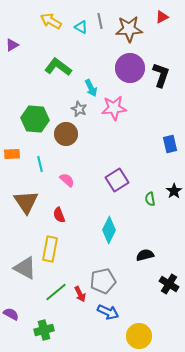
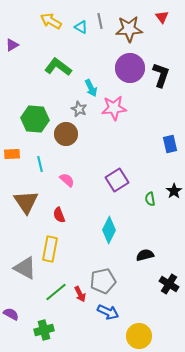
red triangle: rotated 40 degrees counterclockwise
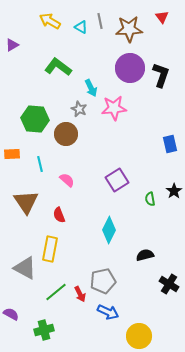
yellow arrow: moved 1 px left
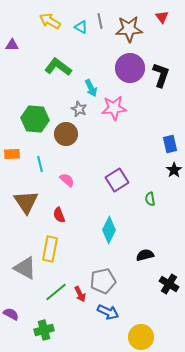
purple triangle: rotated 32 degrees clockwise
black star: moved 21 px up
yellow circle: moved 2 px right, 1 px down
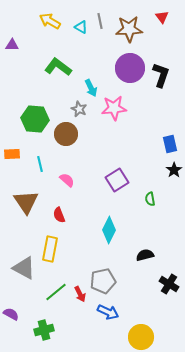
gray triangle: moved 1 px left
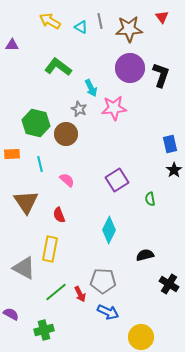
green hexagon: moved 1 px right, 4 px down; rotated 8 degrees clockwise
gray pentagon: rotated 15 degrees clockwise
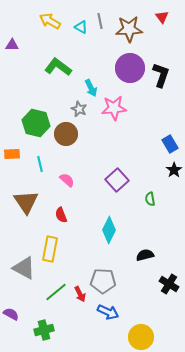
blue rectangle: rotated 18 degrees counterclockwise
purple square: rotated 10 degrees counterclockwise
red semicircle: moved 2 px right
